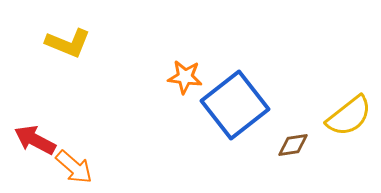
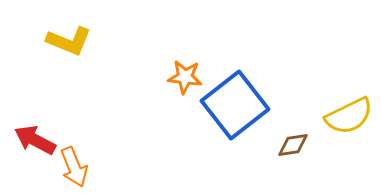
yellow L-shape: moved 1 px right, 2 px up
yellow semicircle: rotated 12 degrees clockwise
orange arrow: rotated 27 degrees clockwise
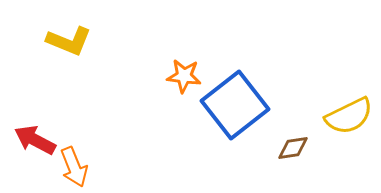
orange star: moved 1 px left, 1 px up
brown diamond: moved 3 px down
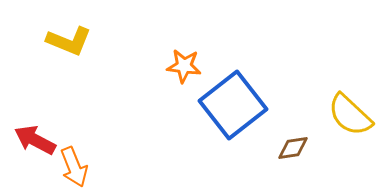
orange star: moved 10 px up
blue square: moved 2 px left
yellow semicircle: moved 1 px right, 1 px up; rotated 69 degrees clockwise
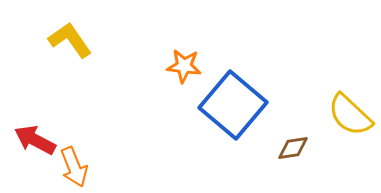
yellow L-shape: moved 1 px right, 1 px up; rotated 147 degrees counterclockwise
blue square: rotated 12 degrees counterclockwise
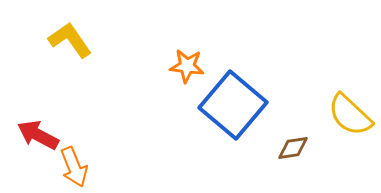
orange star: moved 3 px right
red arrow: moved 3 px right, 5 px up
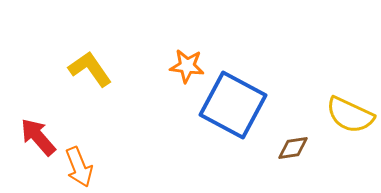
yellow L-shape: moved 20 px right, 29 px down
blue square: rotated 12 degrees counterclockwise
yellow semicircle: rotated 18 degrees counterclockwise
red arrow: moved 2 px down; rotated 21 degrees clockwise
orange arrow: moved 5 px right
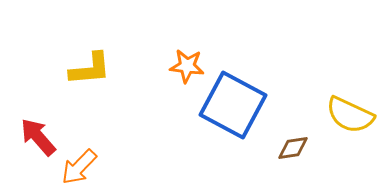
yellow L-shape: rotated 120 degrees clockwise
orange arrow: rotated 66 degrees clockwise
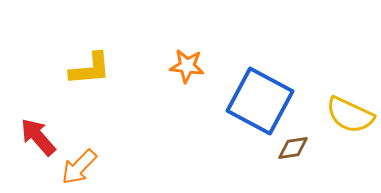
blue square: moved 27 px right, 4 px up
